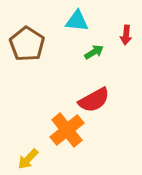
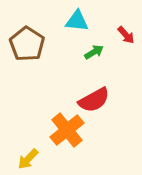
red arrow: rotated 48 degrees counterclockwise
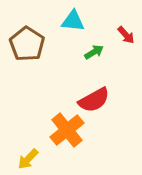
cyan triangle: moved 4 px left
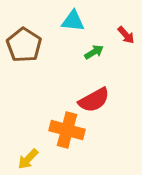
brown pentagon: moved 3 px left, 1 px down
orange cross: rotated 36 degrees counterclockwise
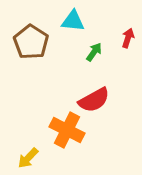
red arrow: moved 2 px right, 3 px down; rotated 120 degrees counterclockwise
brown pentagon: moved 7 px right, 3 px up
green arrow: rotated 24 degrees counterclockwise
orange cross: rotated 12 degrees clockwise
yellow arrow: moved 1 px up
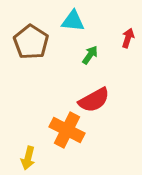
green arrow: moved 4 px left, 3 px down
yellow arrow: rotated 30 degrees counterclockwise
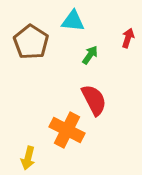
red semicircle: rotated 88 degrees counterclockwise
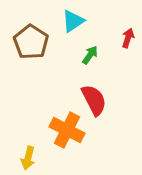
cyan triangle: rotated 40 degrees counterclockwise
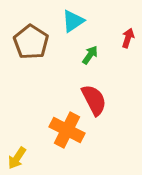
yellow arrow: moved 11 px left; rotated 20 degrees clockwise
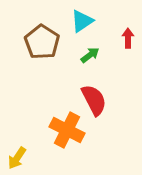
cyan triangle: moved 9 px right
red arrow: rotated 18 degrees counterclockwise
brown pentagon: moved 11 px right
green arrow: rotated 18 degrees clockwise
